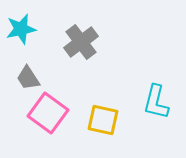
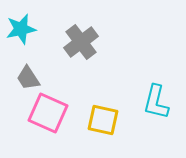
pink square: rotated 12 degrees counterclockwise
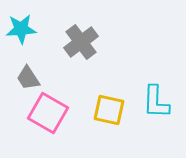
cyan star: rotated 8 degrees clockwise
cyan L-shape: rotated 12 degrees counterclockwise
pink square: rotated 6 degrees clockwise
yellow square: moved 6 px right, 10 px up
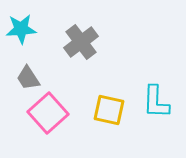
pink square: rotated 18 degrees clockwise
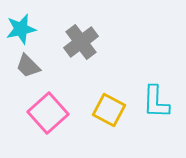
cyan star: rotated 8 degrees counterclockwise
gray trapezoid: moved 12 px up; rotated 12 degrees counterclockwise
yellow square: rotated 16 degrees clockwise
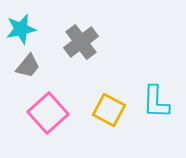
gray trapezoid: rotated 96 degrees counterclockwise
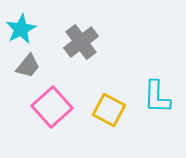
cyan star: rotated 16 degrees counterclockwise
cyan L-shape: moved 1 px right, 5 px up
pink square: moved 4 px right, 6 px up
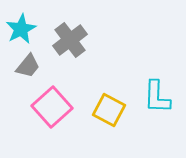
gray cross: moved 11 px left, 2 px up
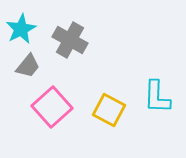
gray cross: rotated 24 degrees counterclockwise
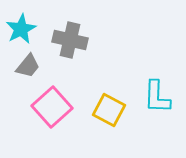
gray cross: rotated 16 degrees counterclockwise
